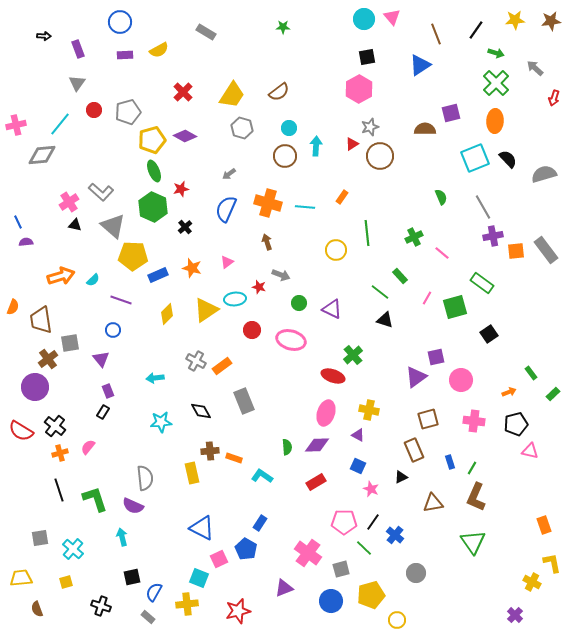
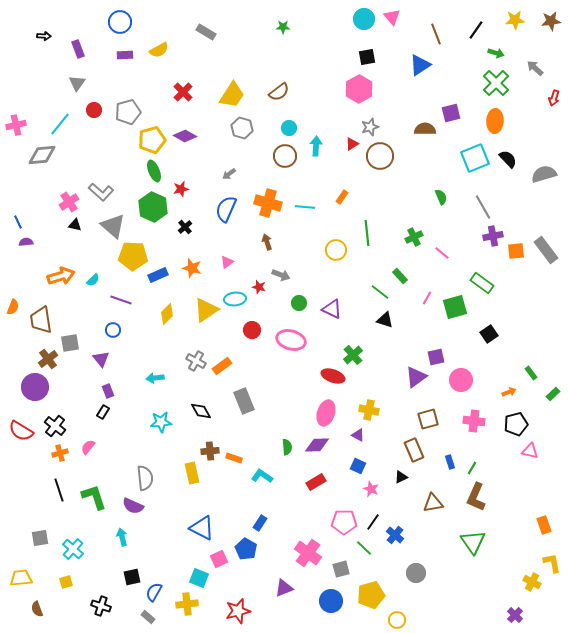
green L-shape at (95, 499): moved 1 px left, 2 px up
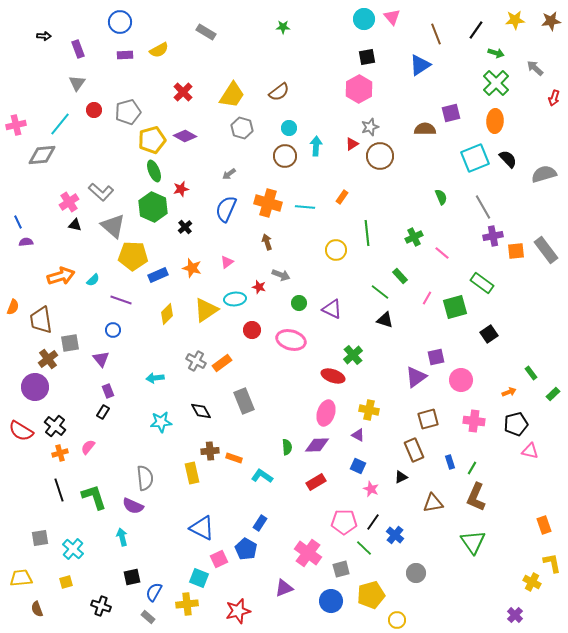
orange rectangle at (222, 366): moved 3 px up
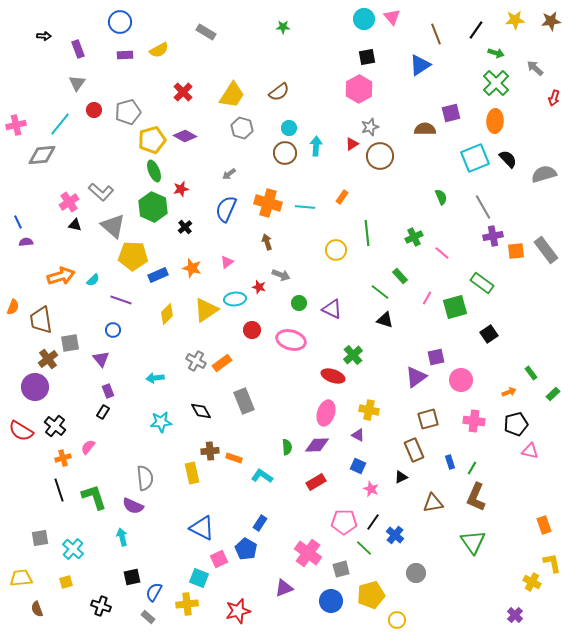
brown circle at (285, 156): moved 3 px up
orange cross at (60, 453): moved 3 px right, 5 px down
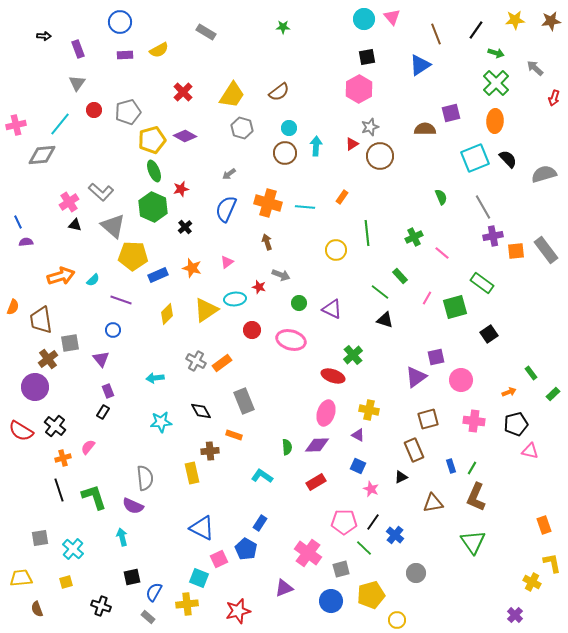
orange rectangle at (234, 458): moved 23 px up
blue rectangle at (450, 462): moved 1 px right, 4 px down
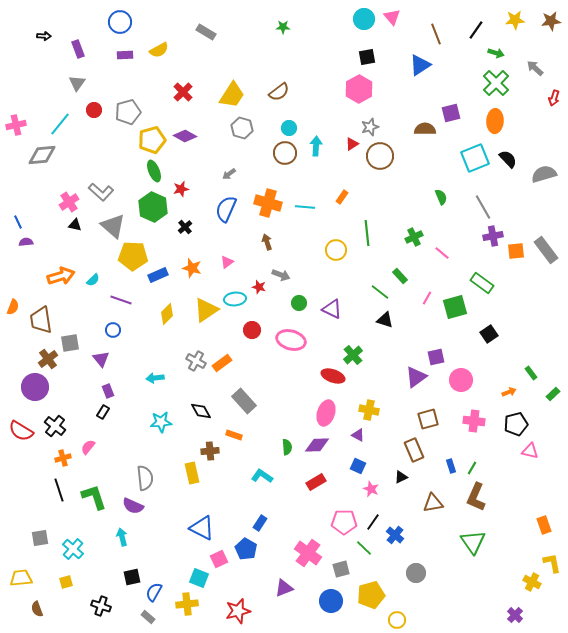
gray rectangle at (244, 401): rotated 20 degrees counterclockwise
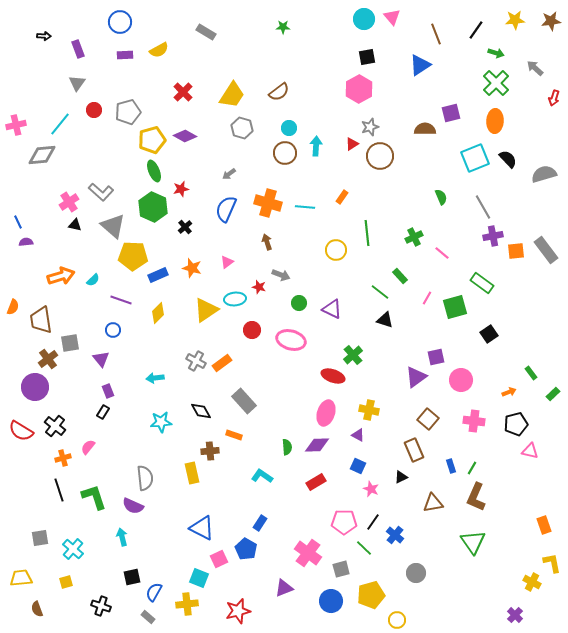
yellow diamond at (167, 314): moved 9 px left, 1 px up
brown square at (428, 419): rotated 35 degrees counterclockwise
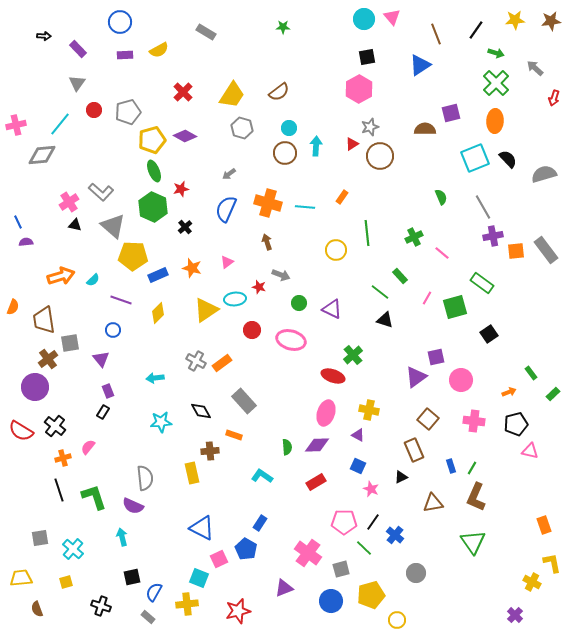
purple rectangle at (78, 49): rotated 24 degrees counterclockwise
brown trapezoid at (41, 320): moved 3 px right
